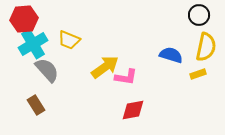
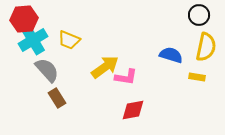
cyan cross: moved 4 px up
yellow rectangle: moved 1 px left, 3 px down; rotated 28 degrees clockwise
brown rectangle: moved 21 px right, 7 px up
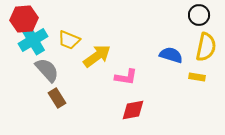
yellow arrow: moved 8 px left, 11 px up
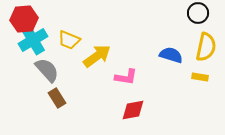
black circle: moved 1 px left, 2 px up
yellow rectangle: moved 3 px right
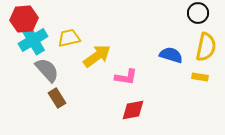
yellow trapezoid: moved 2 px up; rotated 145 degrees clockwise
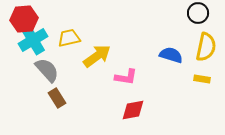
yellow rectangle: moved 2 px right, 2 px down
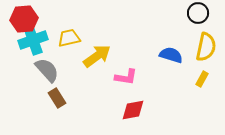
cyan cross: rotated 12 degrees clockwise
yellow rectangle: rotated 70 degrees counterclockwise
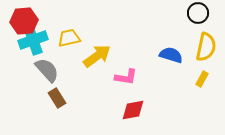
red hexagon: moved 2 px down
